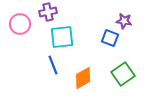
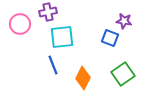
orange diamond: rotated 35 degrees counterclockwise
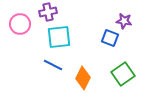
cyan square: moved 3 px left
blue line: rotated 42 degrees counterclockwise
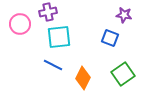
purple star: moved 6 px up
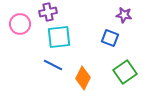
green square: moved 2 px right, 2 px up
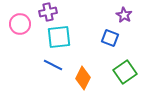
purple star: rotated 21 degrees clockwise
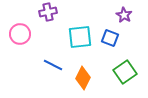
pink circle: moved 10 px down
cyan square: moved 21 px right
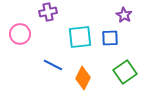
blue square: rotated 24 degrees counterclockwise
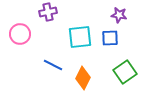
purple star: moved 5 px left; rotated 21 degrees counterclockwise
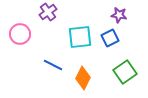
purple cross: rotated 24 degrees counterclockwise
blue square: rotated 24 degrees counterclockwise
